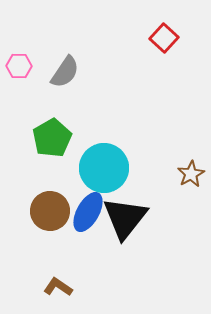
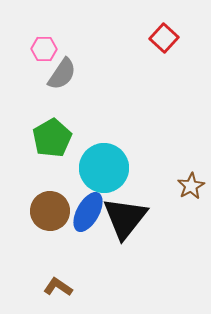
pink hexagon: moved 25 px right, 17 px up
gray semicircle: moved 3 px left, 2 px down
brown star: moved 12 px down
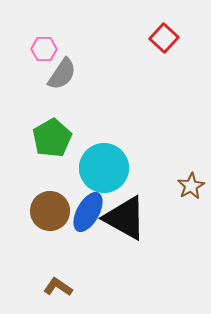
black triangle: rotated 39 degrees counterclockwise
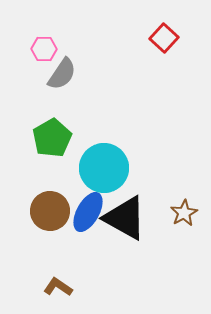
brown star: moved 7 px left, 27 px down
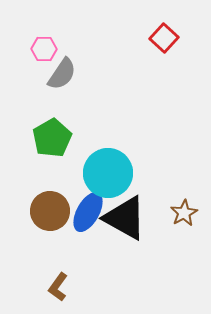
cyan circle: moved 4 px right, 5 px down
brown L-shape: rotated 88 degrees counterclockwise
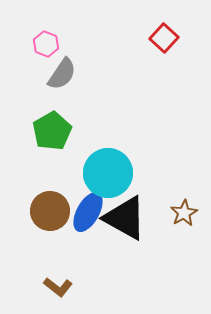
pink hexagon: moved 2 px right, 5 px up; rotated 20 degrees clockwise
green pentagon: moved 7 px up
brown L-shape: rotated 88 degrees counterclockwise
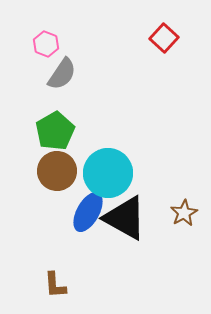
green pentagon: moved 3 px right
brown circle: moved 7 px right, 40 px up
brown L-shape: moved 3 px left, 2 px up; rotated 48 degrees clockwise
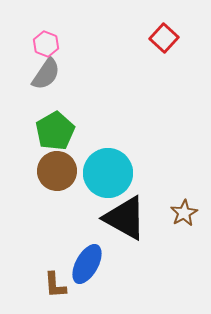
gray semicircle: moved 16 px left
blue ellipse: moved 1 px left, 52 px down
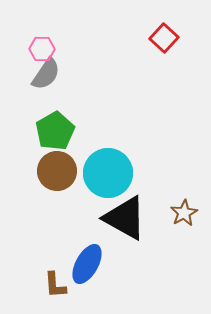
pink hexagon: moved 4 px left, 5 px down; rotated 20 degrees counterclockwise
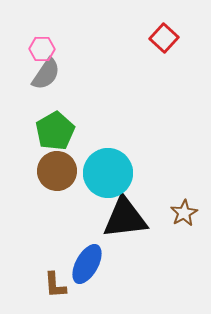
black triangle: rotated 36 degrees counterclockwise
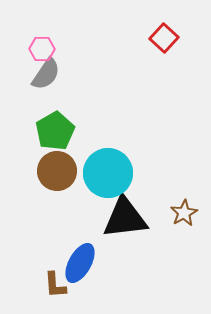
blue ellipse: moved 7 px left, 1 px up
